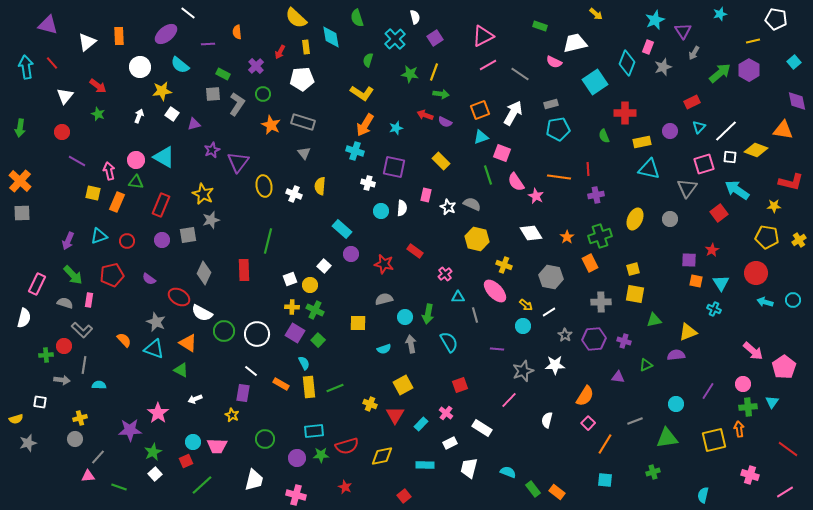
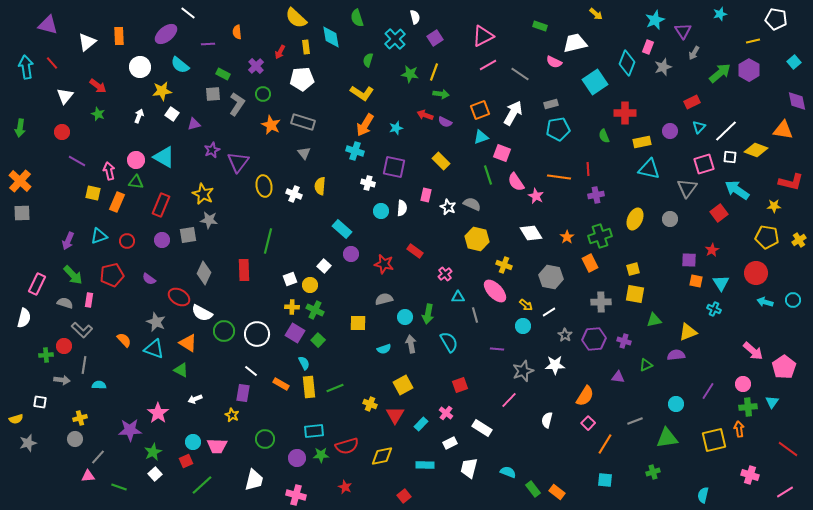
gray star at (211, 220): moved 2 px left; rotated 24 degrees clockwise
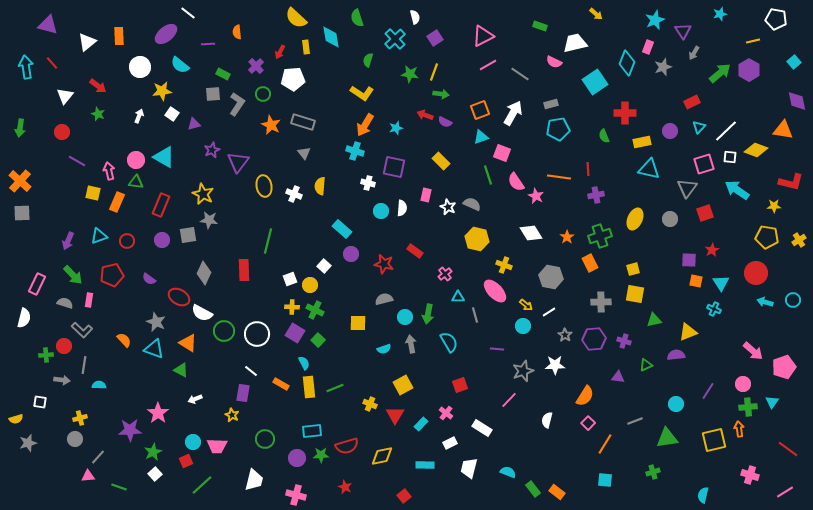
white pentagon at (302, 79): moved 9 px left
red square at (719, 213): moved 14 px left; rotated 18 degrees clockwise
pink pentagon at (784, 367): rotated 15 degrees clockwise
cyan rectangle at (314, 431): moved 2 px left
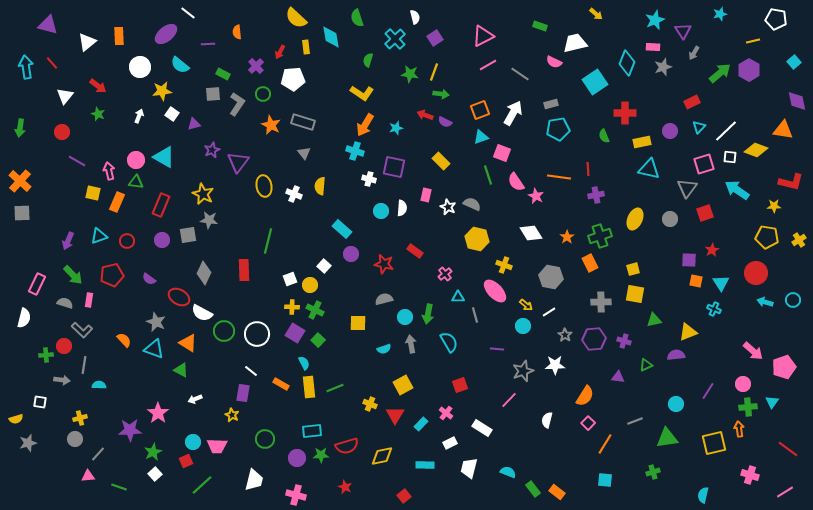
pink rectangle at (648, 47): moved 5 px right; rotated 72 degrees clockwise
white cross at (368, 183): moved 1 px right, 4 px up
yellow square at (714, 440): moved 3 px down
gray line at (98, 457): moved 3 px up
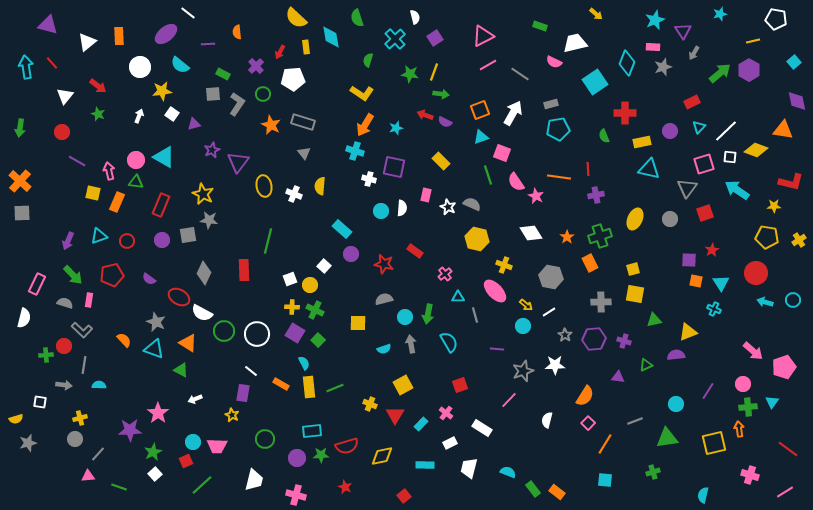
gray arrow at (62, 380): moved 2 px right, 5 px down
